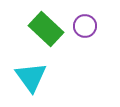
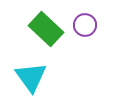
purple circle: moved 1 px up
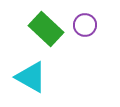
cyan triangle: rotated 24 degrees counterclockwise
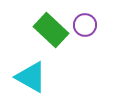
green rectangle: moved 5 px right, 1 px down
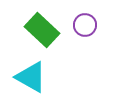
green rectangle: moved 9 px left
